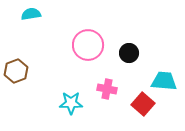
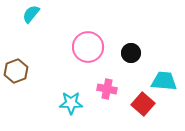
cyan semicircle: rotated 42 degrees counterclockwise
pink circle: moved 2 px down
black circle: moved 2 px right
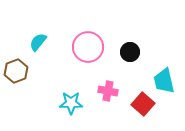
cyan semicircle: moved 7 px right, 28 px down
black circle: moved 1 px left, 1 px up
cyan trapezoid: rotated 108 degrees counterclockwise
pink cross: moved 1 px right, 2 px down
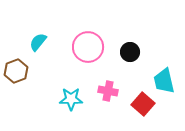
cyan star: moved 4 px up
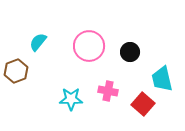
pink circle: moved 1 px right, 1 px up
cyan trapezoid: moved 2 px left, 2 px up
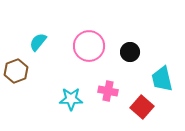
red square: moved 1 px left, 3 px down
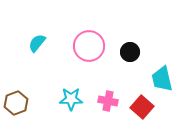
cyan semicircle: moved 1 px left, 1 px down
brown hexagon: moved 32 px down
pink cross: moved 10 px down
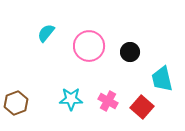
cyan semicircle: moved 9 px right, 10 px up
pink cross: rotated 18 degrees clockwise
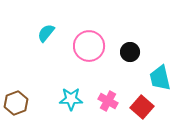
cyan trapezoid: moved 2 px left, 1 px up
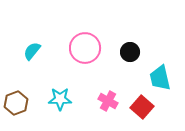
cyan semicircle: moved 14 px left, 18 px down
pink circle: moved 4 px left, 2 px down
cyan star: moved 11 px left
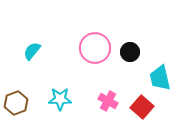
pink circle: moved 10 px right
